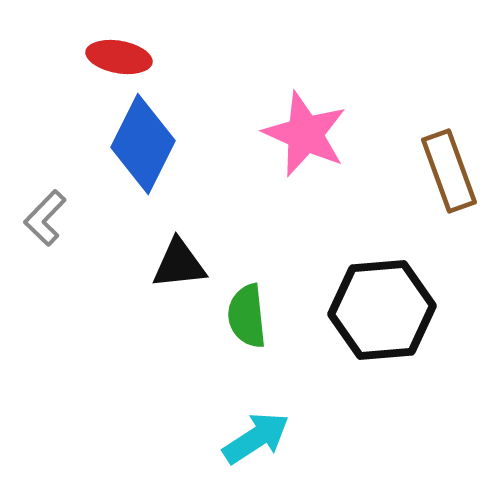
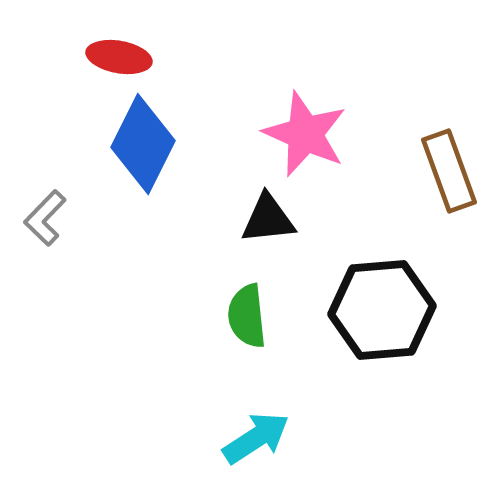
black triangle: moved 89 px right, 45 px up
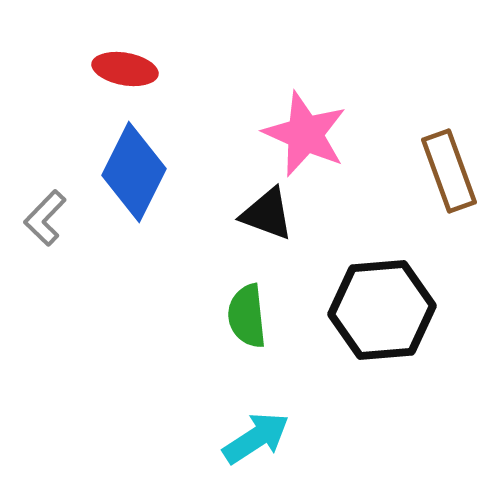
red ellipse: moved 6 px right, 12 px down
blue diamond: moved 9 px left, 28 px down
black triangle: moved 1 px left, 5 px up; rotated 26 degrees clockwise
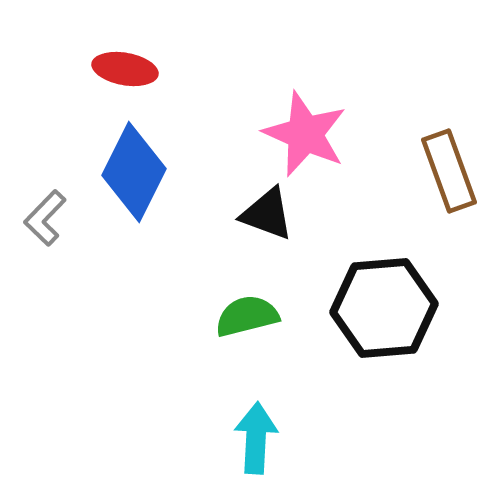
black hexagon: moved 2 px right, 2 px up
green semicircle: rotated 82 degrees clockwise
cyan arrow: rotated 54 degrees counterclockwise
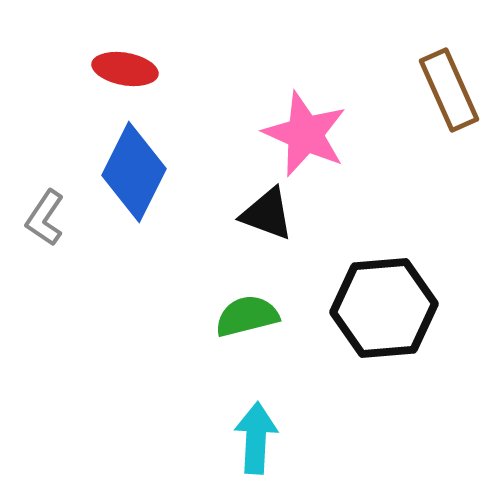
brown rectangle: moved 81 px up; rotated 4 degrees counterclockwise
gray L-shape: rotated 10 degrees counterclockwise
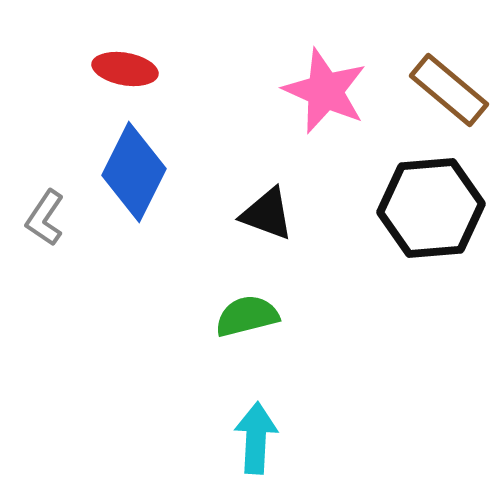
brown rectangle: rotated 26 degrees counterclockwise
pink star: moved 20 px right, 43 px up
black hexagon: moved 47 px right, 100 px up
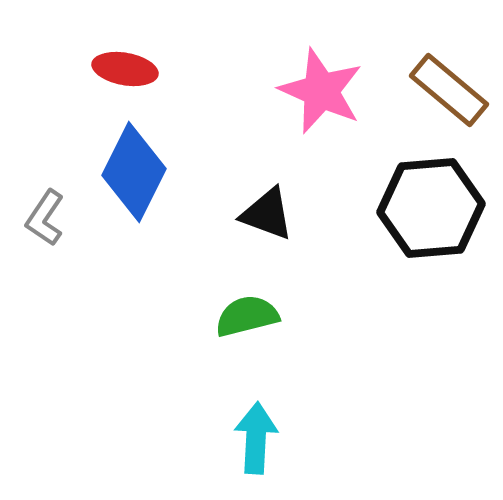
pink star: moved 4 px left
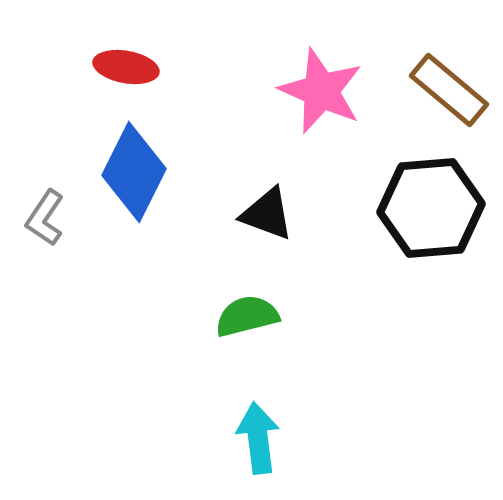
red ellipse: moved 1 px right, 2 px up
cyan arrow: moved 2 px right; rotated 10 degrees counterclockwise
